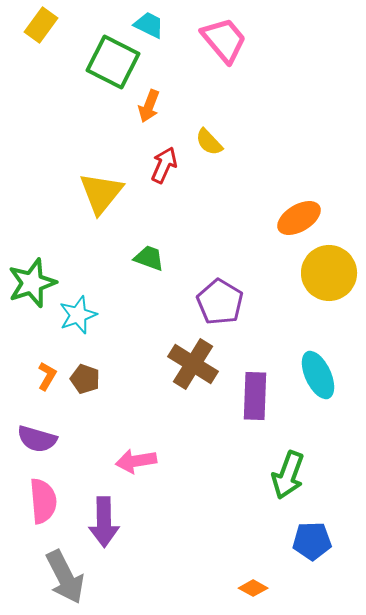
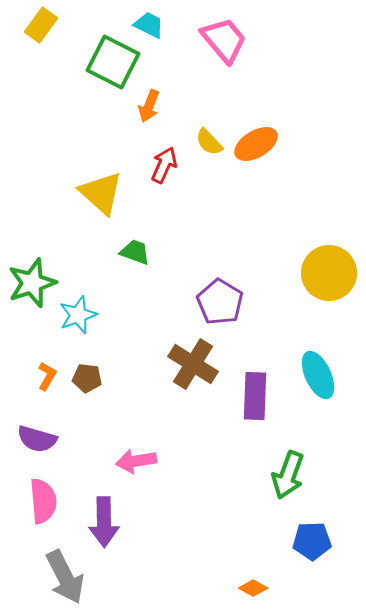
yellow triangle: rotated 27 degrees counterclockwise
orange ellipse: moved 43 px left, 74 px up
green trapezoid: moved 14 px left, 6 px up
brown pentagon: moved 2 px right, 1 px up; rotated 12 degrees counterclockwise
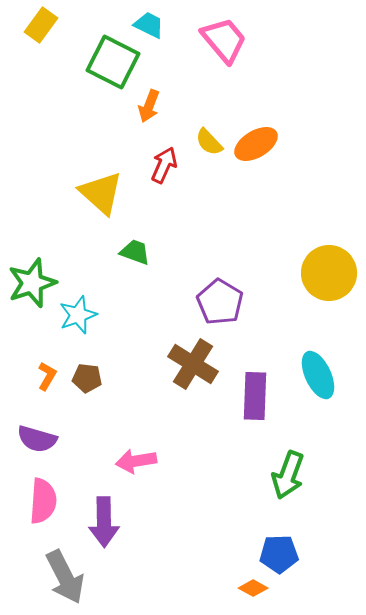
pink semicircle: rotated 9 degrees clockwise
blue pentagon: moved 33 px left, 13 px down
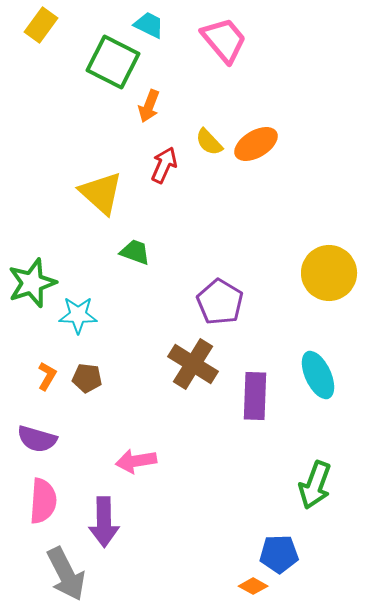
cyan star: rotated 21 degrees clockwise
green arrow: moved 27 px right, 10 px down
gray arrow: moved 1 px right, 3 px up
orange diamond: moved 2 px up
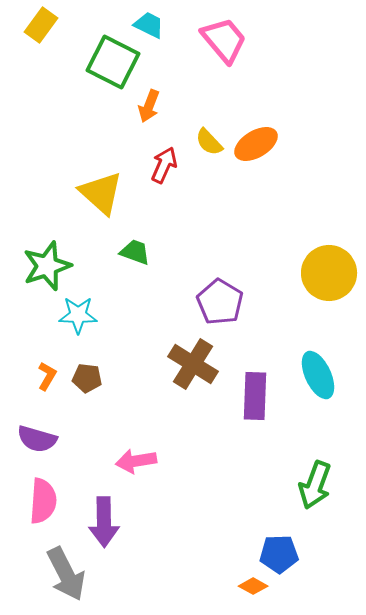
green star: moved 15 px right, 17 px up
